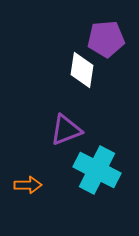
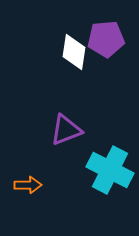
white diamond: moved 8 px left, 18 px up
cyan cross: moved 13 px right
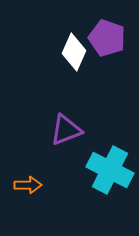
purple pentagon: moved 1 px right, 1 px up; rotated 24 degrees clockwise
white diamond: rotated 15 degrees clockwise
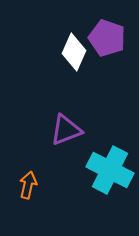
orange arrow: rotated 76 degrees counterclockwise
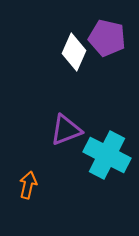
purple pentagon: rotated 6 degrees counterclockwise
cyan cross: moved 3 px left, 15 px up
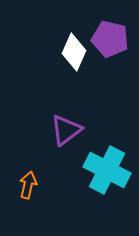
purple pentagon: moved 3 px right, 1 px down
purple triangle: rotated 16 degrees counterclockwise
cyan cross: moved 15 px down
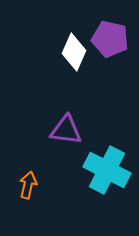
purple triangle: rotated 44 degrees clockwise
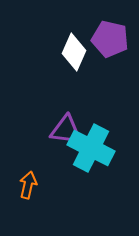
cyan cross: moved 16 px left, 22 px up
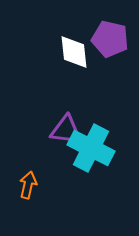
white diamond: rotated 30 degrees counterclockwise
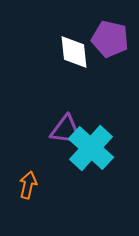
cyan cross: rotated 15 degrees clockwise
